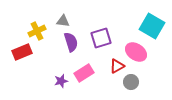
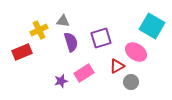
yellow cross: moved 2 px right, 1 px up
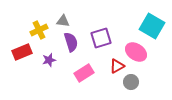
purple star: moved 12 px left, 21 px up
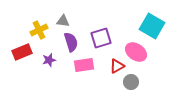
pink rectangle: moved 8 px up; rotated 24 degrees clockwise
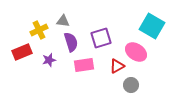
gray circle: moved 3 px down
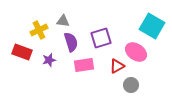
red rectangle: rotated 42 degrees clockwise
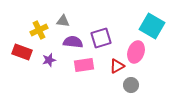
purple semicircle: moved 2 px right; rotated 66 degrees counterclockwise
pink ellipse: rotated 75 degrees clockwise
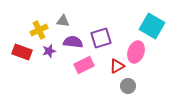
purple star: moved 9 px up
pink rectangle: rotated 18 degrees counterclockwise
gray circle: moved 3 px left, 1 px down
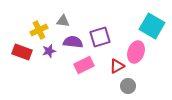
purple square: moved 1 px left, 1 px up
